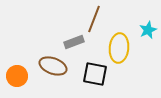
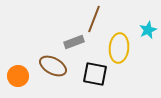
brown ellipse: rotated 8 degrees clockwise
orange circle: moved 1 px right
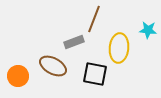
cyan star: rotated 30 degrees clockwise
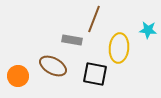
gray rectangle: moved 2 px left, 2 px up; rotated 30 degrees clockwise
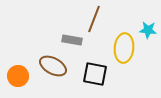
yellow ellipse: moved 5 px right
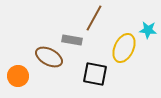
brown line: moved 1 px up; rotated 8 degrees clockwise
yellow ellipse: rotated 20 degrees clockwise
brown ellipse: moved 4 px left, 9 px up
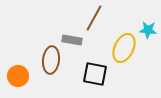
brown ellipse: moved 2 px right, 3 px down; rotated 68 degrees clockwise
